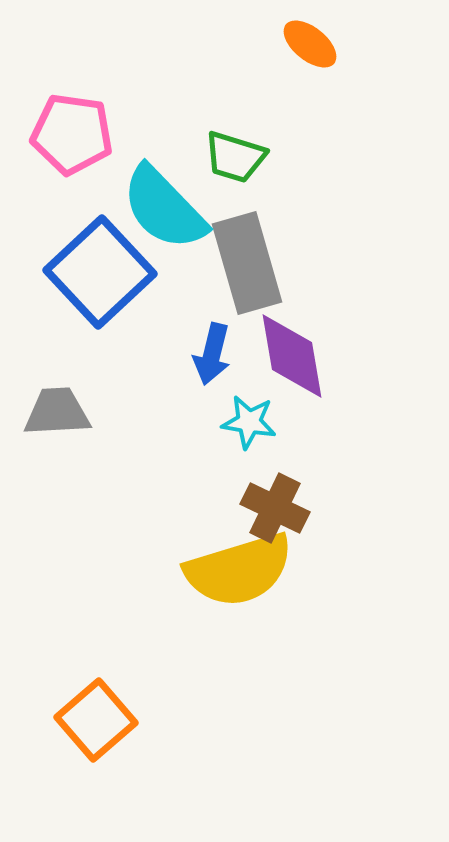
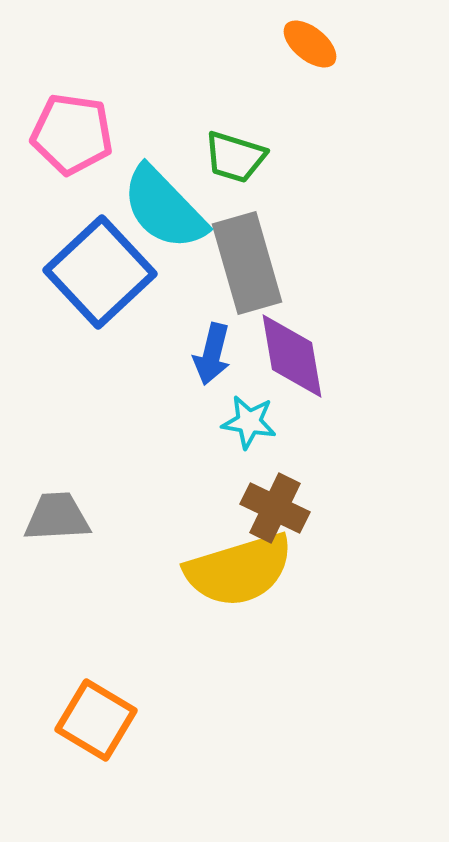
gray trapezoid: moved 105 px down
orange square: rotated 18 degrees counterclockwise
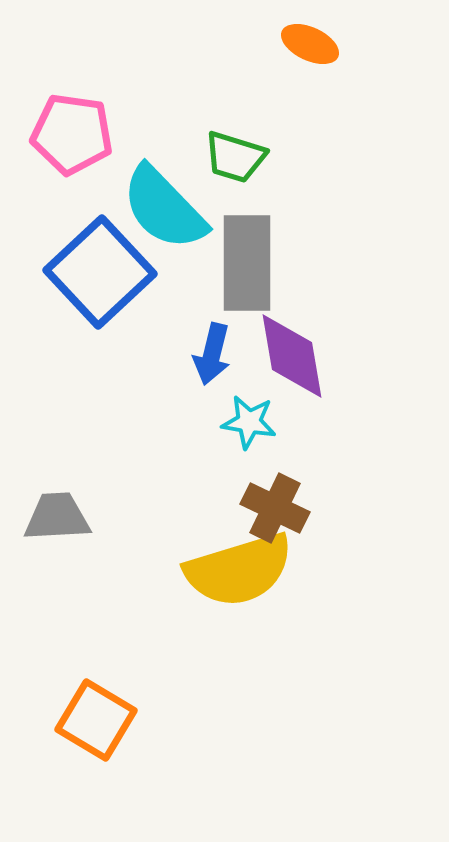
orange ellipse: rotated 14 degrees counterclockwise
gray rectangle: rotated 16 degrees clockwise
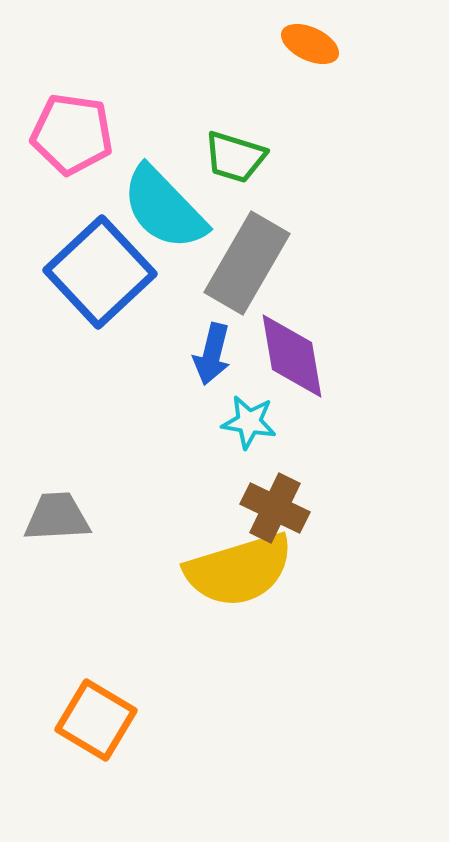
gray rectangle: rotated 30 degrees clockwise
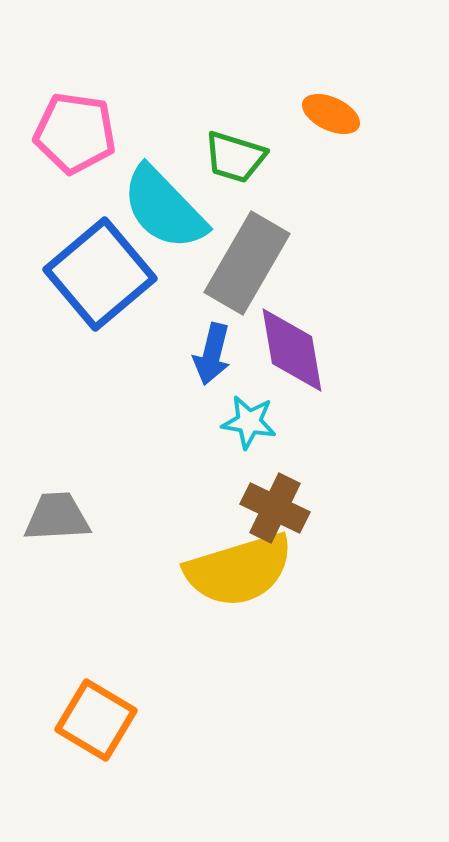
orange ellipse: moved 21 px right, 70 px down
pink pentagon: moved 3 px right, 1 px up
blue square: moved 2 px down; rotated 3 degrees clockwise
purple diamond: moved 6 px up
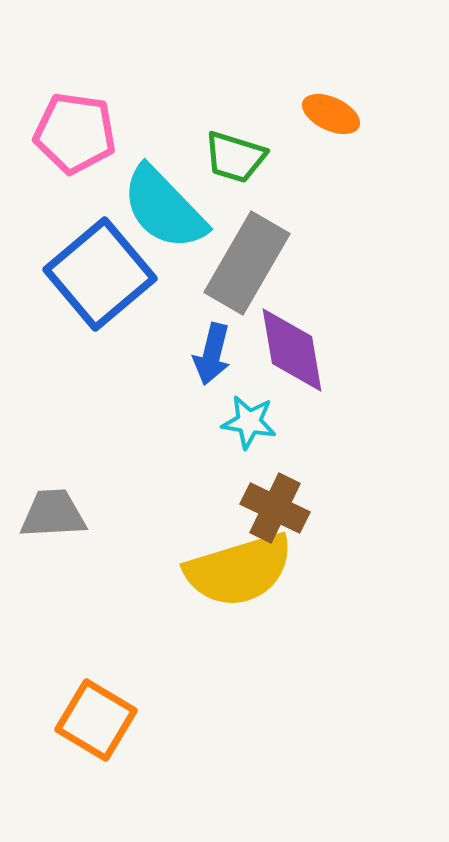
gray trapezoid: moved 4 px left, 3 px up
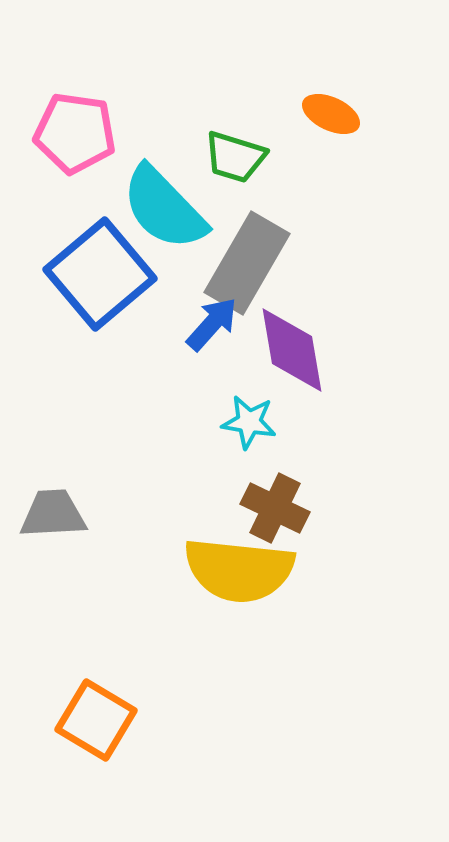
blue arrow: moved 30 px up; rotated 152 degrees counterclockwise
yellow semicircle: rotated 23 degrees clockwise
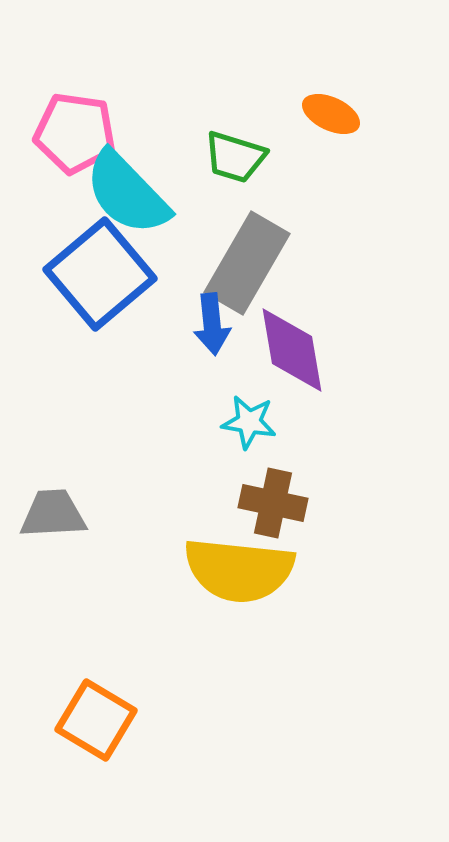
cyan semicircle: moved 37 px left, 15 px up
blue arrow: rotated 132 degrees clockwise
brown cross: moved 2 px left, 5 px up; rotated 14 degrees counterclockwise
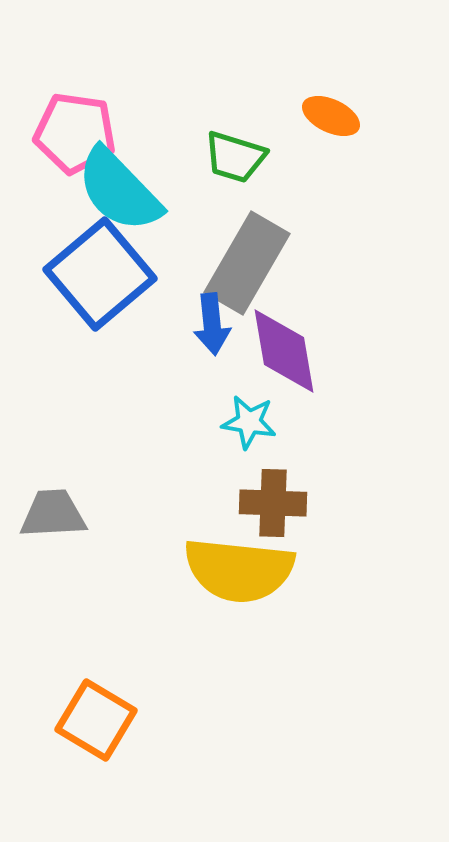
orange ellipse: moved 2 px down
cyan semicircle: moved 8 px left, 3 px up
purple diamond: moved 8 px left, 1 px down
brown cross: rotated 10 degrees counterclockwise
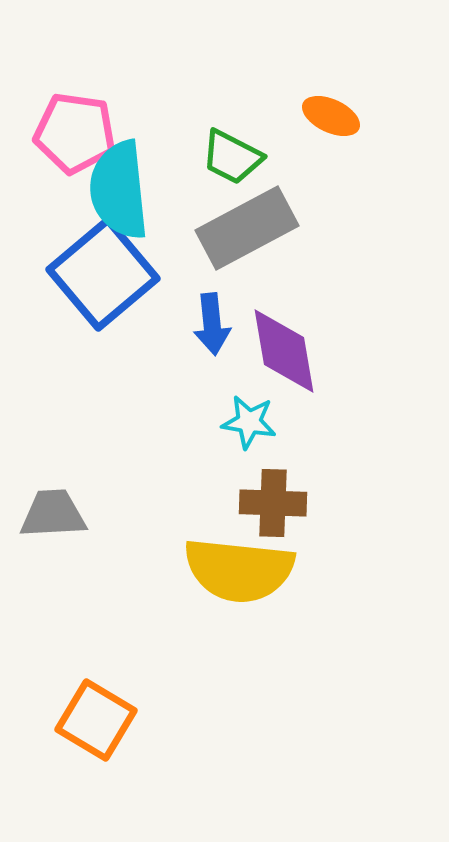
green trapezoid: moved 3 px left; rotated 10 degrees clockwise
cyan semicircle: rotated 38 degrees clockwise
gray rectangle: moved 35 px up; rotated 32 degrees clockwise
blue square: moved 3 px right
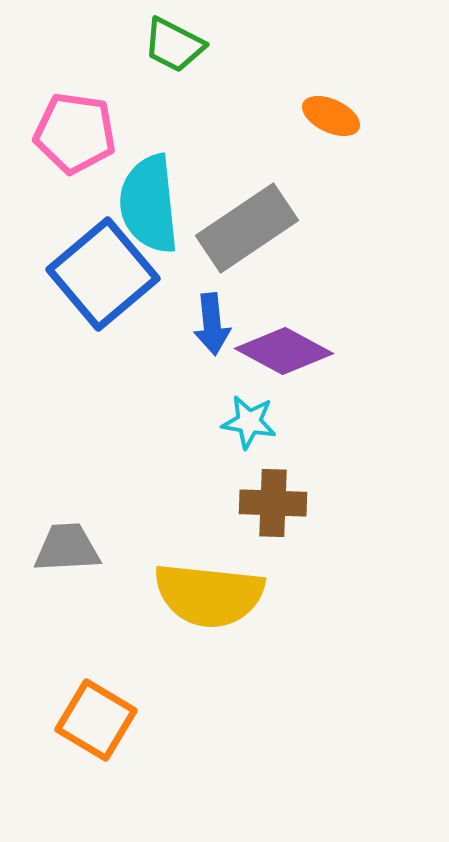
green trapezoid: moved 58 px left, 112 px up
cyan semicircle: moved 30 px right, 14 px down
gray rectangle: rotated 6 degrees counterclockwise
purple diamond: rotated 52 degrees counterclockwise
gray trapezoid: moved 14 px right, 34 px down
yellow semicircle: moved 30 px left, 25 px down
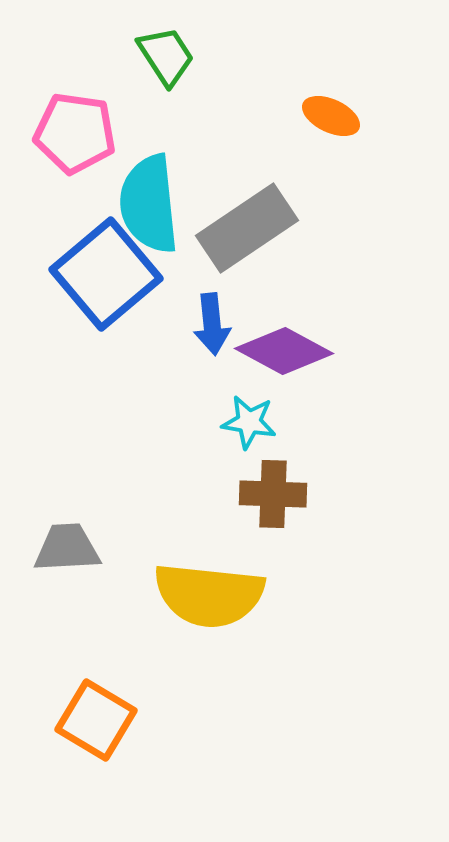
green trapezoid: moved 8 px left, 11 px down; rotated 150 degrees counterclockwise
blue square: moved 3 px right
brown cross: moved 9 px up
